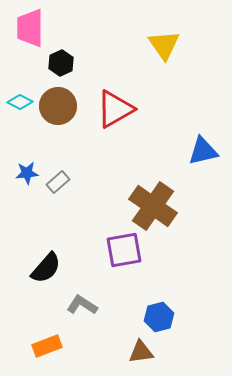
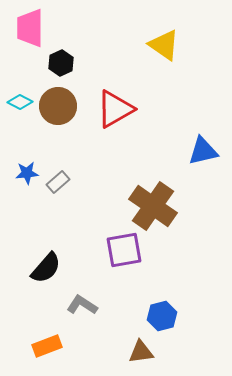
yellow triangle: rotated 20 degrees counterclockwise
blue hexagon: moved 3 px right, 1 px up
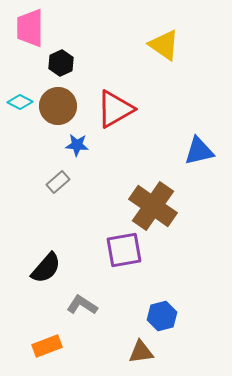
blue triangle: moved 4 px left
blue star: moved 50 px right, 28 px up; rotated 10 degrees clockwise
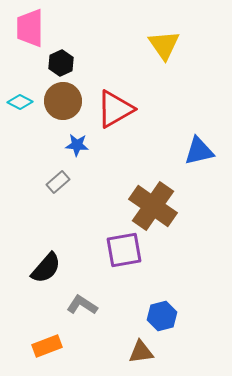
yellow triangle: rotated 20 degrees clockwise
brown circle: moved 5 px right, 5 px up
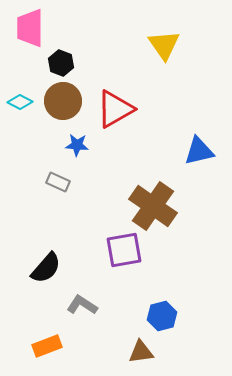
black hexagon: rotated 15 degrees counterclockwise
gray rectangle: rotated 65 degrees clockwise
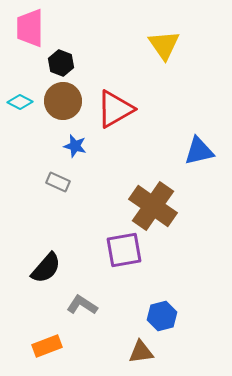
blue star: moved 2 px left, 1 px down; rotated 10 degrees clockwise
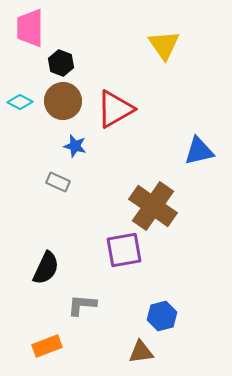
black semicircle: rotated 16 degrees counterclockwise
gray L-shape: rotated 28 degrees counterclockwise
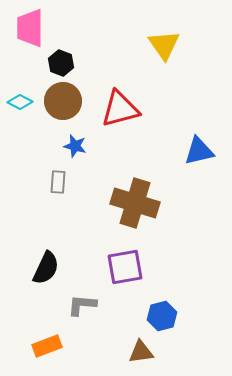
red triangle: moved 5 px right; rotated 15 degrees clockwise
gray rectangle: rotated 70 degrees clockwise
brown cross: moved 18 px left, 3 px up; rotated 18 degrees counterclockwise
purple square: moved 1 px right, 17 px down
